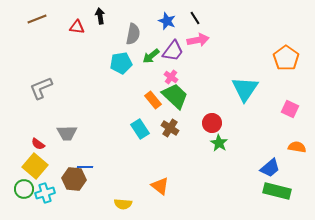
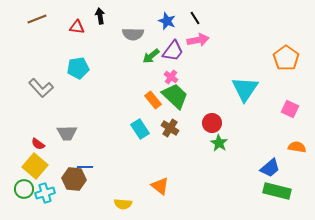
gray semicircle: rotated 80 degrees clockwise
cyan pentagon: moved 43 px left, 5 px down
gray L-shape: rotated 110 degrees counterclockwise
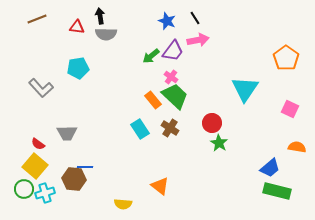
gray semicircle: moved 27 px left
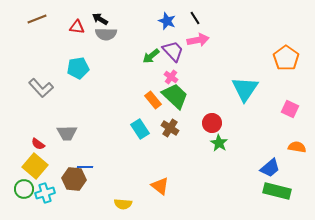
black arrow: moved 3 px down; rotated 49 degrees counterclockwise
purple trapezoid: rotated 80 degrees counterclockwise
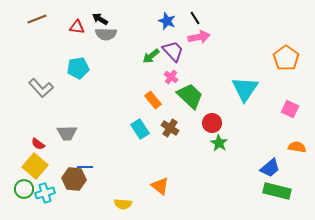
pink arrow: moved 1 px right, 3 px up
green trapezoid: moved 15 px right
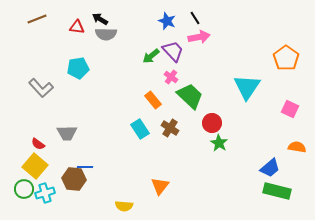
cyan triangle: moved 2 px right, 2 px up
orange triangle: rotated 30 degrees clockwise
yellow semicircle: moved 1 px right, 2 px down
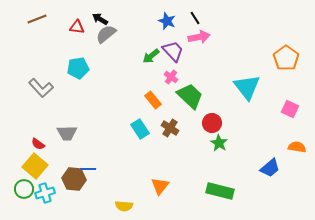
gray semicircle: rotated 140 degrees clockwise
cyan triangle: rotated 12 degrees counterclockwise
blue line: moved 3 px right, 2 px down
green rectangle: moved 57 px left
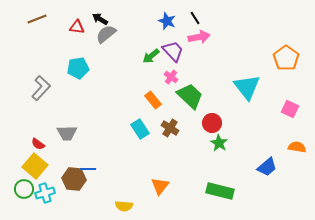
gray L-shape: rotated 95 degrees counterclockwise
blue trapezoid: moved 3 px left, 1 px up
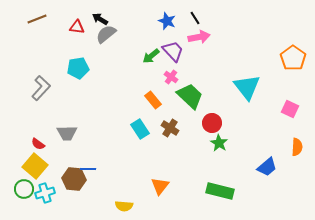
orange pentagon: moved 7 px right
orange semicircle: rotated 84 degrees clockwise
